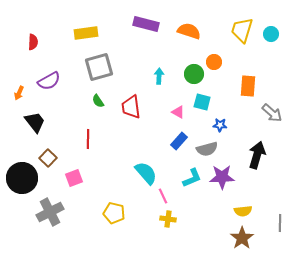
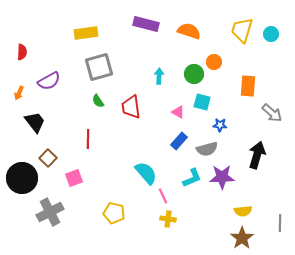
red semicircle: moved 11 px left, 10 px down
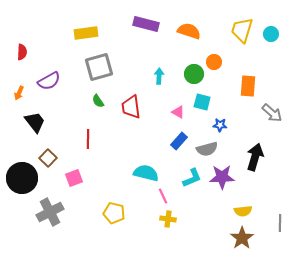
black arrow: moved 2 px left, 2 px down
cyan semicircle: rotated 35 degrees counterclockwise
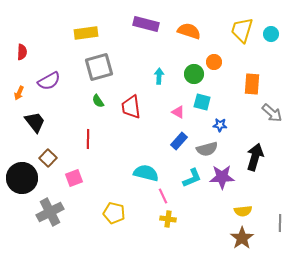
orange rectangle: moved 4 px right, 2 px up
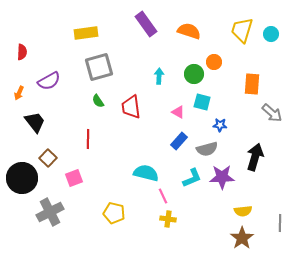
purple rectangle: rotated 40 degrees clockwise
